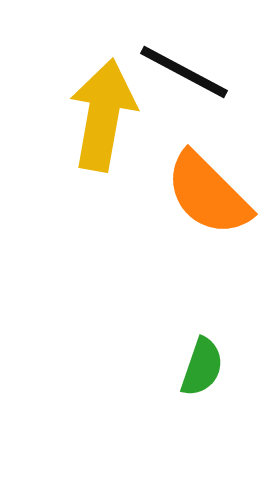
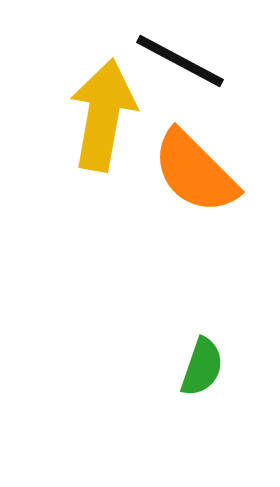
black line: moved 4 px left, 11 px up
orange semicircle: moved 13 px left, 22 px up
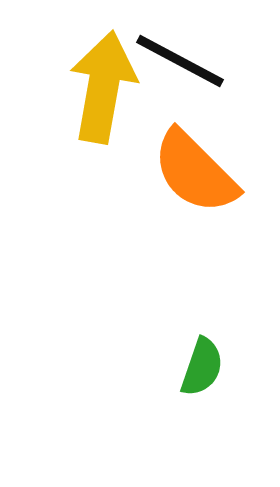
yellow arrow: moved 28 px up
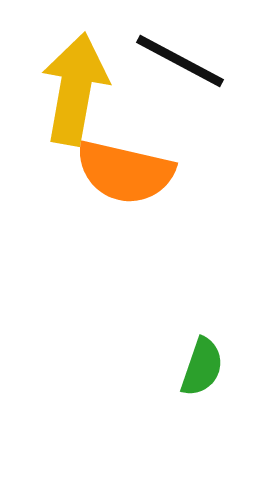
yellow arrow: moved 28 px left, 2 px down
orange semicircle: moved 70 px left; rotated 32 degrees counterclockwise
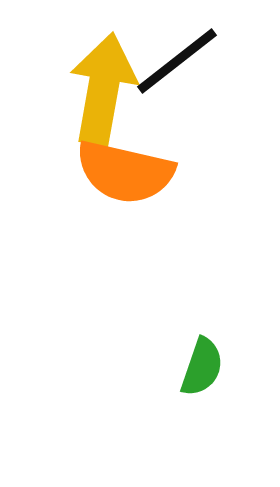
black line: moved 3 px left; rotated 66 degrees counterclockwise
yellow arrow: moved 28 px right
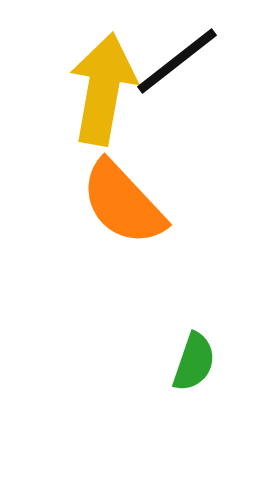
orange semicircle: moved 2 px left, 31 px down; rotated 34 degrees clockwise
green semicircle: moved 8 px left, 5 px up
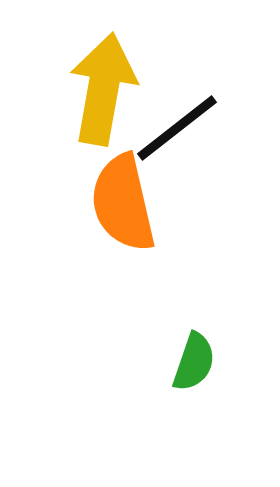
black line: moved 67 px down
orange semicircle: rotated 30 degrees clockwise
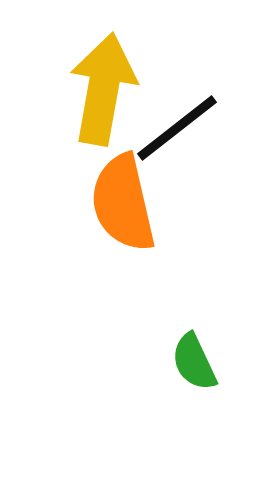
green semicircle: rotated 136 degrees clockwise
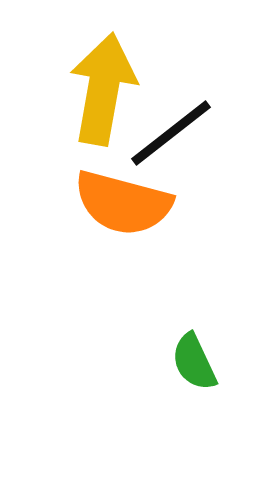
black line: moved 6 px left, 5 px down
orange semicircle: rotated 62 degrees counterclockwise
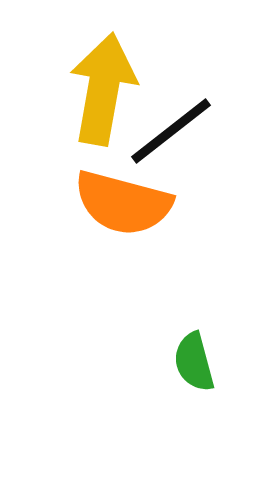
black line: moved 2 px up
green semicircle: rotated 10 degrees clockwise
